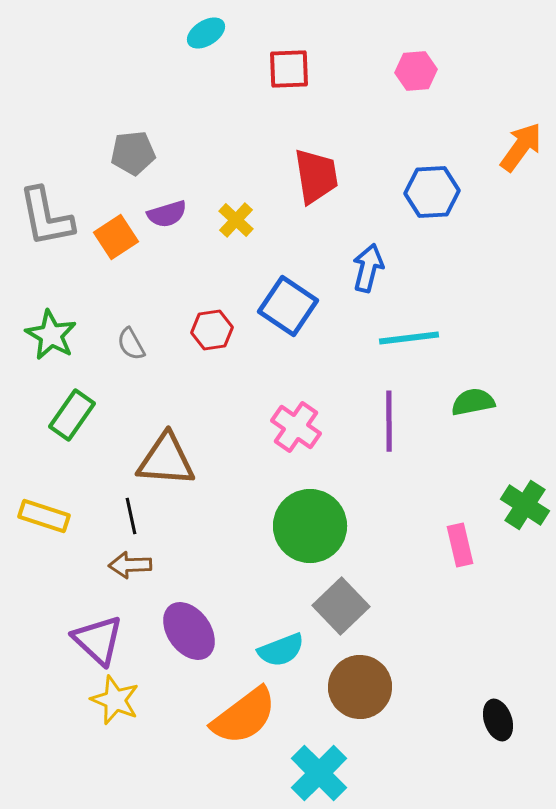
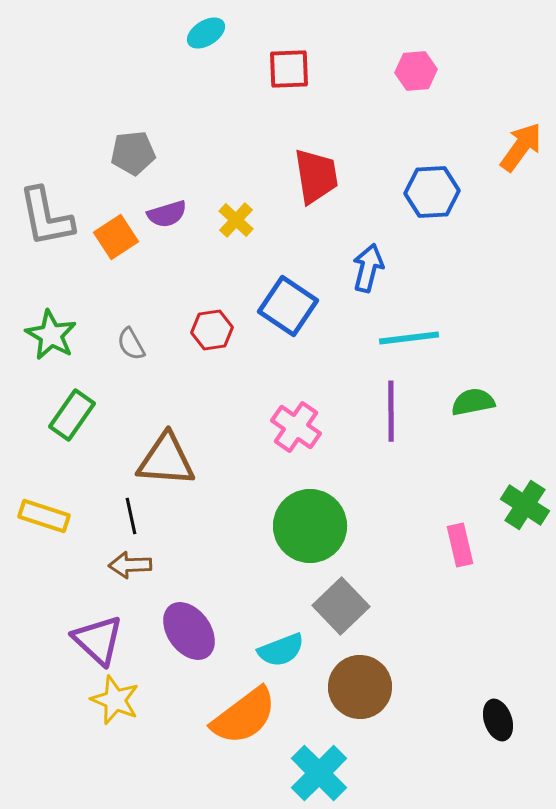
purple line: moved 2 px right, 10 px up
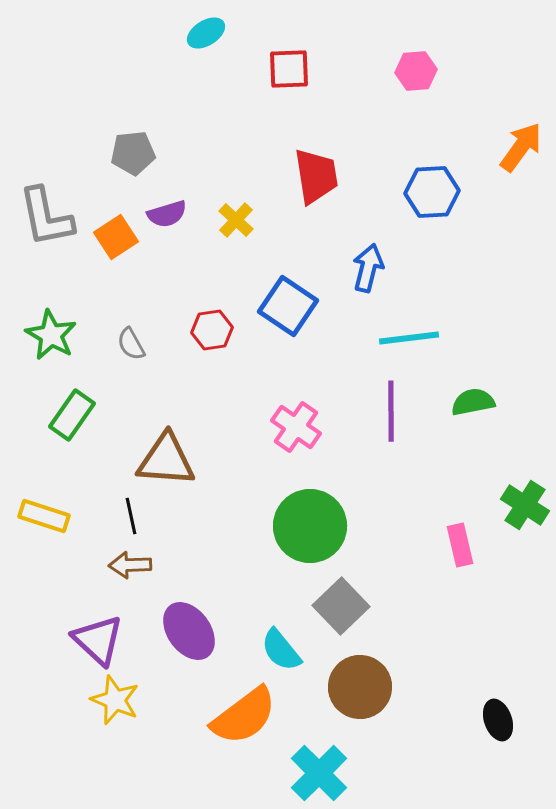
cyan semicircle: rotated 72 degrees clockwise
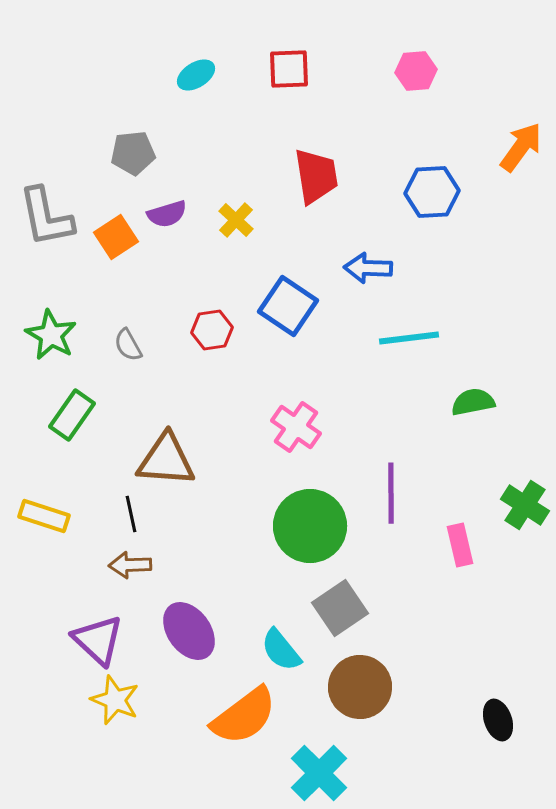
cyan ellipse: moved 10 px left, 42 px down
blue arrow: rotated 102 degrees counterclockwise
gray semicircle: moved 3 px left, 1 px down
purple line: moved 82 px down
black line: moved 2 px up
gray square: moved 1 px left, 2 px down; rotated 10 degrees clockwise
